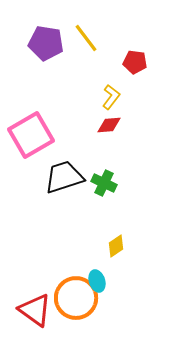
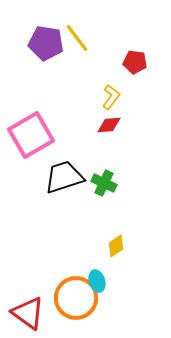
yellow line: moved 9 px left
red triangle: moved 7 px left, 3 px down
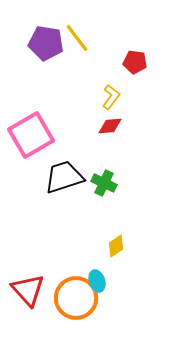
red diamond: moved 1 px right, 1 px down
red triangle: moved 23 px up; rotated 12 degrees clockwise
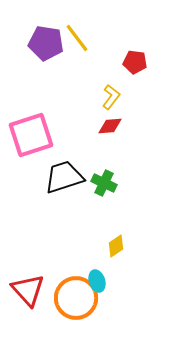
pink square: rotated 12 degrees clockwise
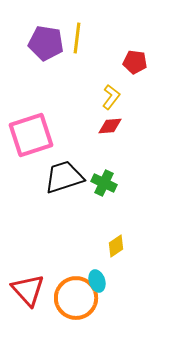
yellow line: rotated 44 degrees clockwise
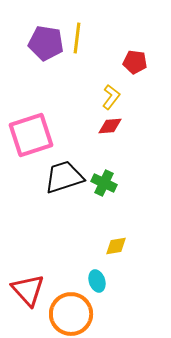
yellow diamond: rotated 25 degrees clockwise
orange circle: moved 5 px left, 16 px down
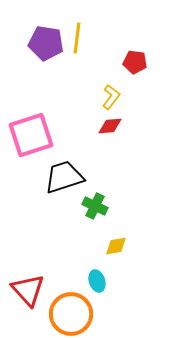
green cross: moved 9 px left, 23 px down
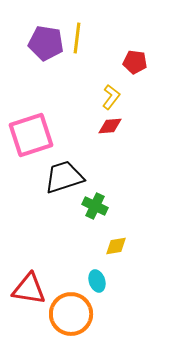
red triangle: moved 1 px right, 1 px up; rotated 39 degrees counterclockwise
